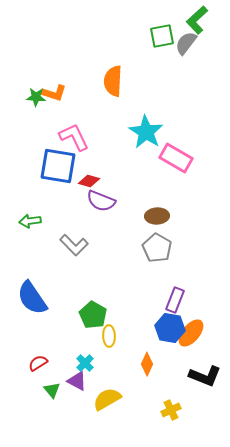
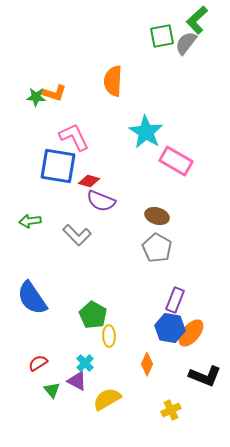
pink rectangle: moved 3 px down
brown ellipse: rotated 20 degrees clockwise
gray L-shape: moved 3 px right, 10 px up
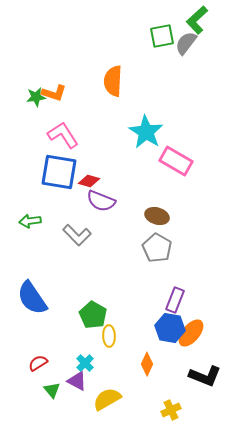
green star: rotated 12 degrees counterclockwise
pink L-shape: moved 11 px left, 2 px up; rotated 8 degrees counterclockwise
blue square: moved 1 px right, 6 px down
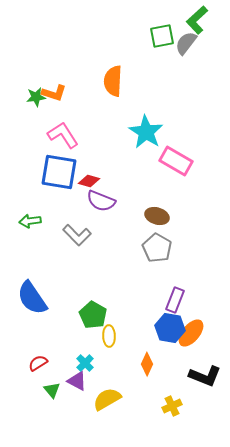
yellow cross: moved 1 px right, 4 px up
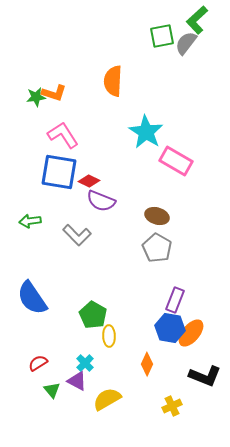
red diamond: rotated 10 degrees clockwise
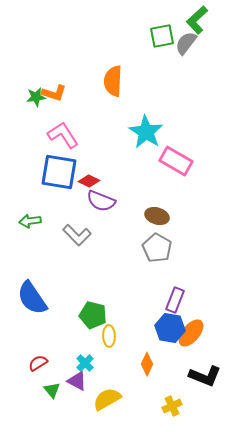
green pentagon: rotated 16 degrees counterclockwise
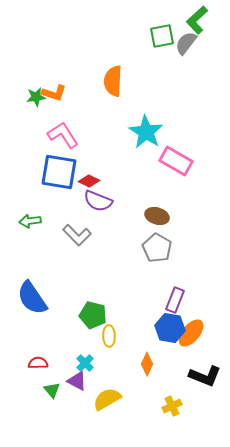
purple semicircle: moved 3 px left
red semicircle: rotated 30 degrees clockwise
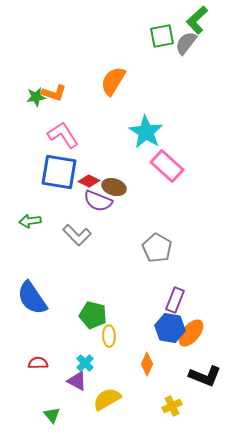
orange semicircle: rotated 28 degrees clockwise
pink rectangle: moved 9 px left, 5 px down; rotated 12 degrees clockwise
brown ellipse: moved 43 px left, 29 px up
green triangle: moved 25 px down
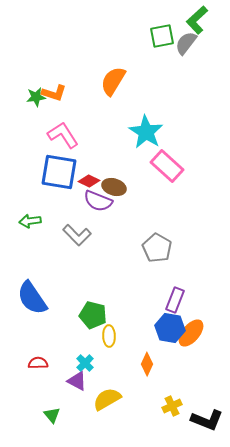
black L-shape: moved 2 px right, 44 px down
